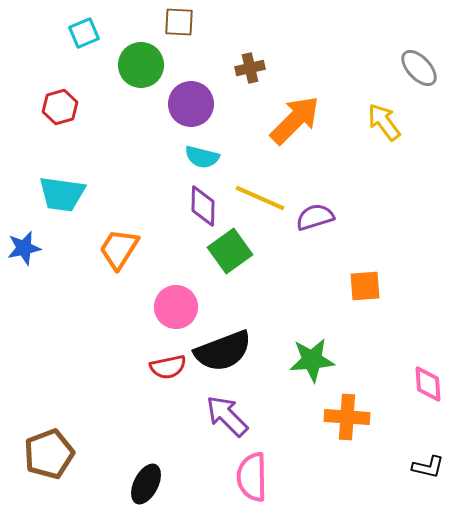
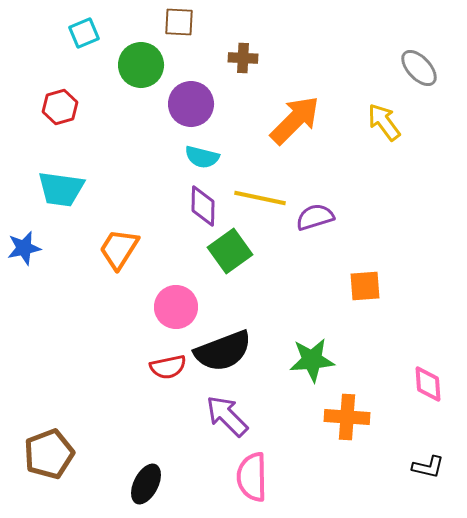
brown cross: moved 7 px left, 10 px up; rotated 16 degrees clockwise
cyan trapezoid: moved 1 px left, 5 px up
yellow line: rotated 12 degrees counterclockwise
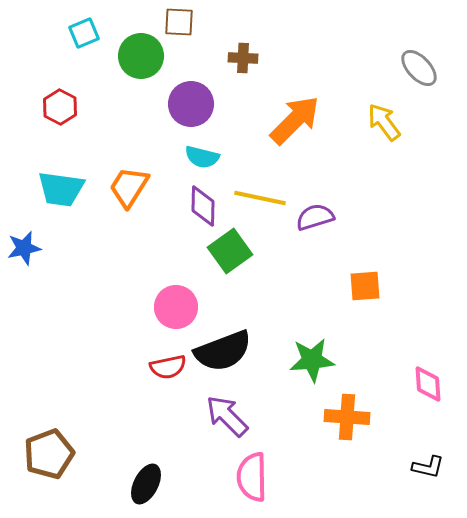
green circle: moved 9 px up
red hexagon: rotated 16 degrees counterclockwise
orange trapezoid: moved 10 px right, 62 px up
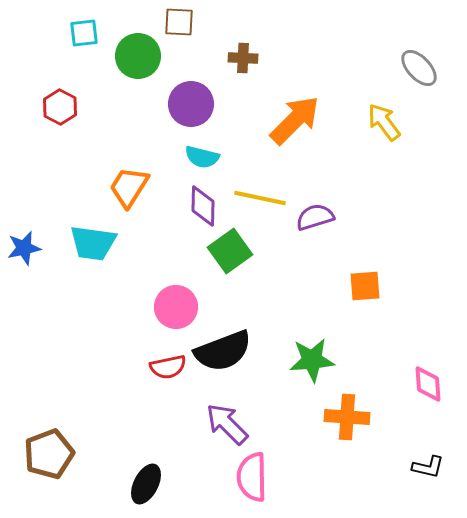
cyan square: rotated 16 degrees clockwise
green circle: moved 3 px left
cyan trapezoid: moved 32 px right, 54 px down
purple arrow: moved 8 px down
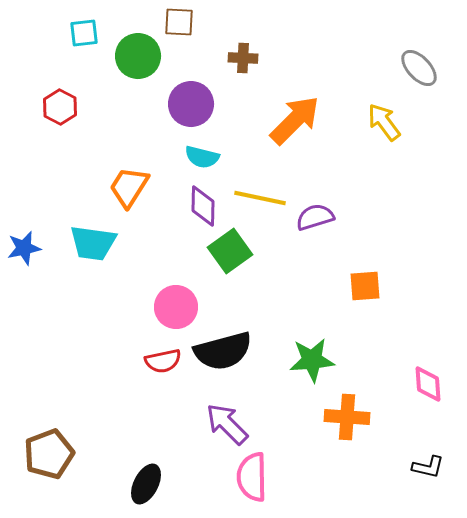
black semicircle: rotated 6 degrees clockwise
red semicircle: moved 5 px left, 6 px up
